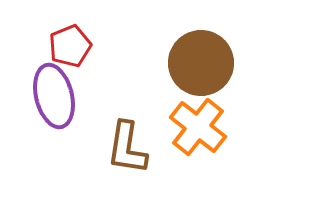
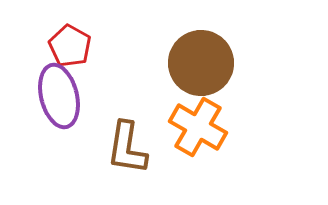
red pentagon: rotated 21 degrees counterclockwise
purple ellipse: moved 5 px right
orange cross: rotated 8 degrees counterclockwise
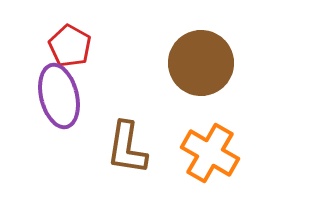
orange cross: moved 12 px right, 26 px down
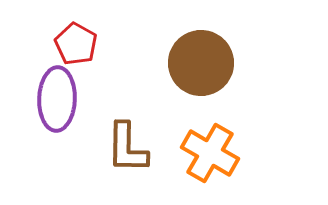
red pentagon: moved 6 px right, 2 px up
purple ellipse: moved 2 px left, 3 px down; rotated 16 degrees clockwise
brown L-shape: rotated 8 degrees counterclockwise
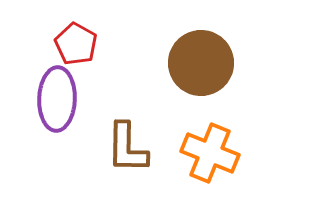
orange cross: rotated 8 degrees counterclockwise
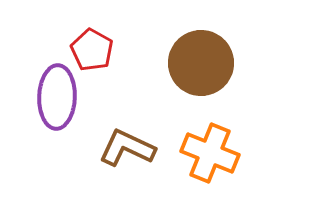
red pentagon: moved 16 px right, 6 px down
purple ellipse: moved 2 px up
brown L-shape: rotated 114 degrees clockwise
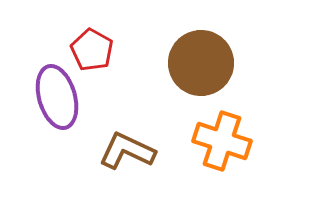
purple ellipse: rotated 18 degrees counterclockwise
brown L-shape: moved 3 px down
orange cross: moved 12 px right, 12 px up; rotated 4 degrees counterclockwise
